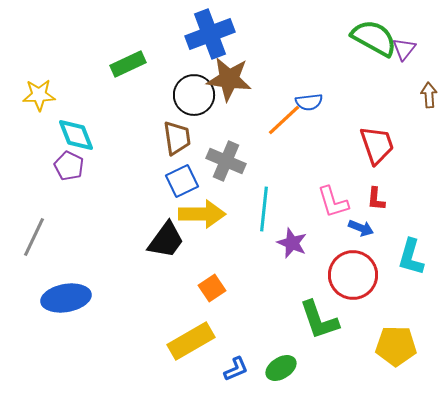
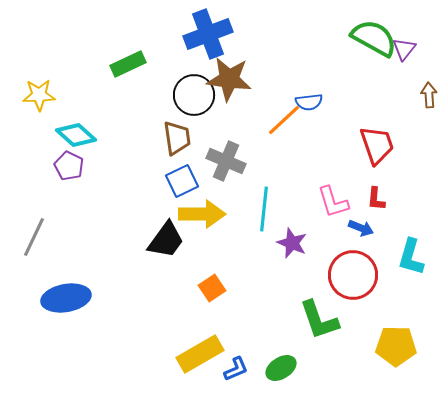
blue cross: moved 2 px left
cyan diamond: rotated 27 degrees counterclockwise
yellow rectangle: moved 9 px right, 13 px down
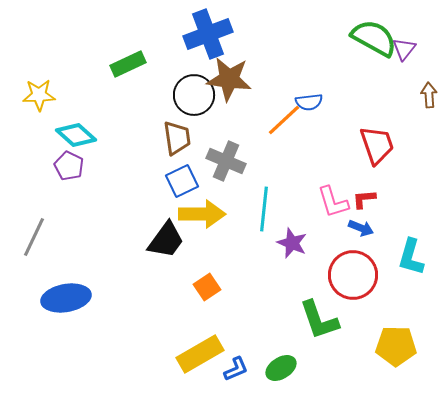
red L-shape: moved 12 px left; rotated 80 degrees clockwise
orange square: moved 5 px left, 1 px up
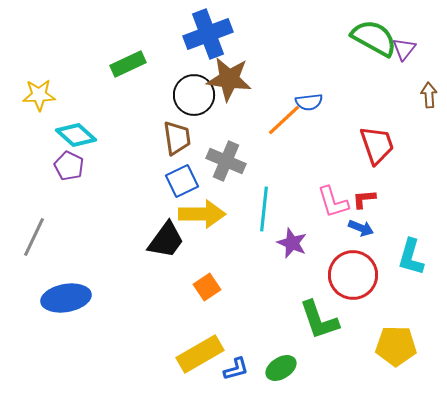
blue L-shape: rotated 8 degrees clockwise
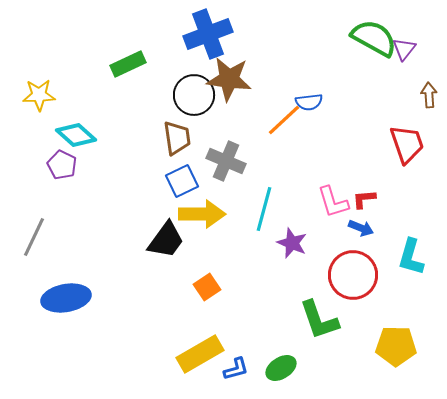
red trapezoid: moved 30 px right, 1 px up
purple pentagon: moved 7 px left, 1 px up
cyan line: rotated 9 degrees clockwise
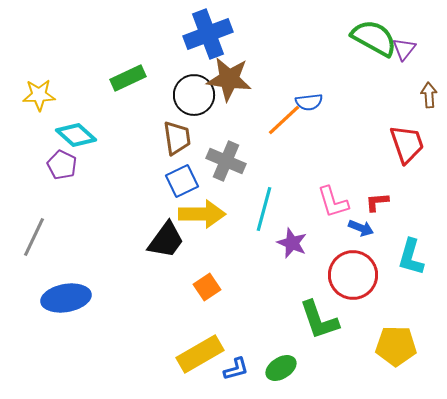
green rectangle: moved 14 px down
red L-shape: moved 13 px right, 3 px down
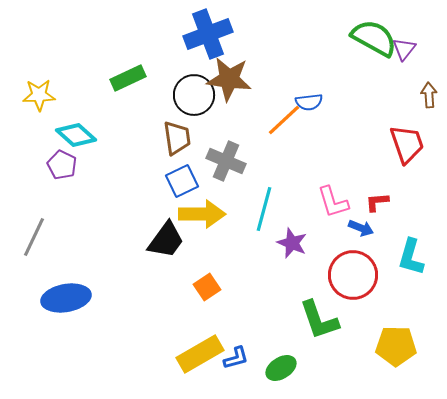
blue L-shape: moved 11 px up
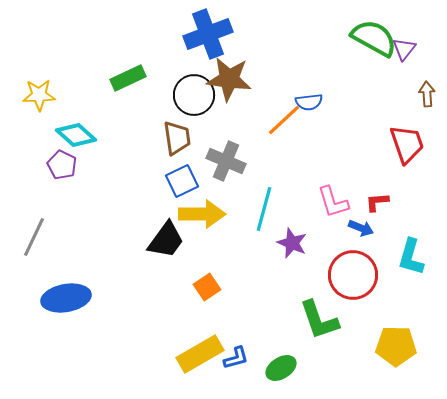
brown arrow: moved 2 px left, 1 px up
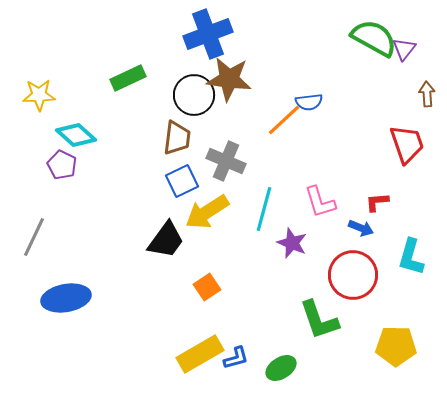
brown trapezoid: rotated 15 degrees clockwise
pink L-shape: moved 13 px left
yellow arrow: moved 5 px right, 2 px up; rotated 147 degrees clockwise
